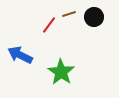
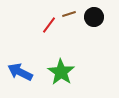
blue arrow: moved 17 px down
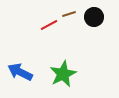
red line: rotated 24 degrees clockwise
green star: moved 2 px right, 2 px down; rotated 12 degrees clockwise
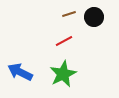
red line: moved 15 px right, 16 px down
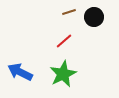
brown line: moved 2 px up
red line: rotated 12 degrees counterclockwise
